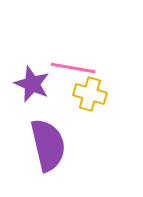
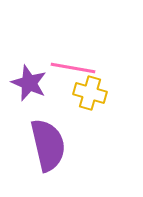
purple star: moved 3 px left, 1 px up
yellow cross: moved 1 px up
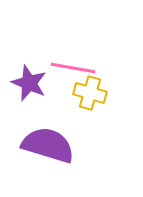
purple semicircle: rotated 60 degrees counterclockwise
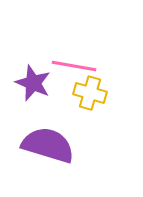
pink line: moved 1 px right, 2 px up
purple star: moved 4 px right
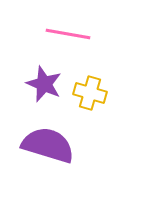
pink line: moved 6 px left, 32 px up
purple star: moved 11 px right, 1 px down
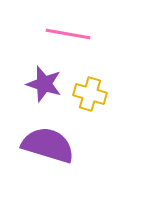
purple star: rotated 6 degrees counterclockwise
yellow cross: moved 1 px down
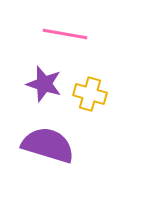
pink line: moved 3 px left
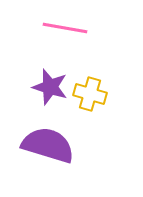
pink line: moved 6 px up
purple star: moved 6 px right, 3 px down
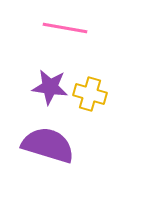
purple star: rotated 9 degrees counterclockwise
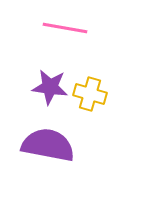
purple semicircle: rotated 6 degrees counterclockwise
